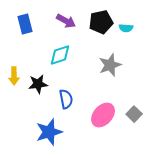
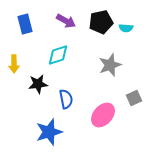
cyan diamond: moved 2 px left
yellow arrow: moved 12 px up
gray square: moved 16 px up; rotated 21 degrees clockwise
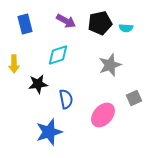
black pentagon: moved 1 px left, 1 px down
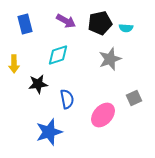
gray star: moved 6 px up
blue semicircle: moved 1 px right
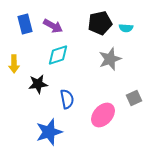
purple arrow: moved 13 px left, 5 px down
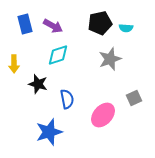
black star: rotated 24 degrees clockwise
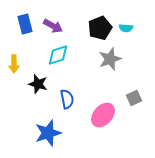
black pentagon: moved 5 px down; rotated 10 degrees counterclockwise
blue star: moved 1 px left, 1 px down
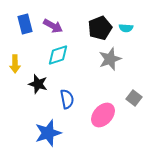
yellow arrow: moved 1 px right
gray square: rotated 28 degrees counterclockwise
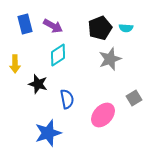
cyan diamond: rotated 15 degrees counterclockwise
gray square: rotated 21 degrees clockwise
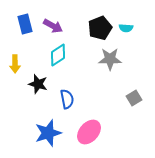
gray star: rotated 20 degrees clockwise
pink ellipse: moved 14 px left, 17 px down
